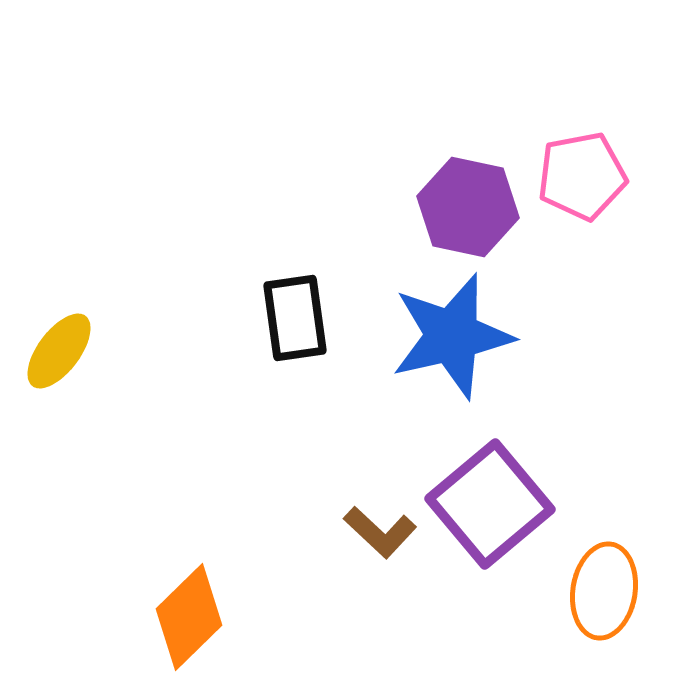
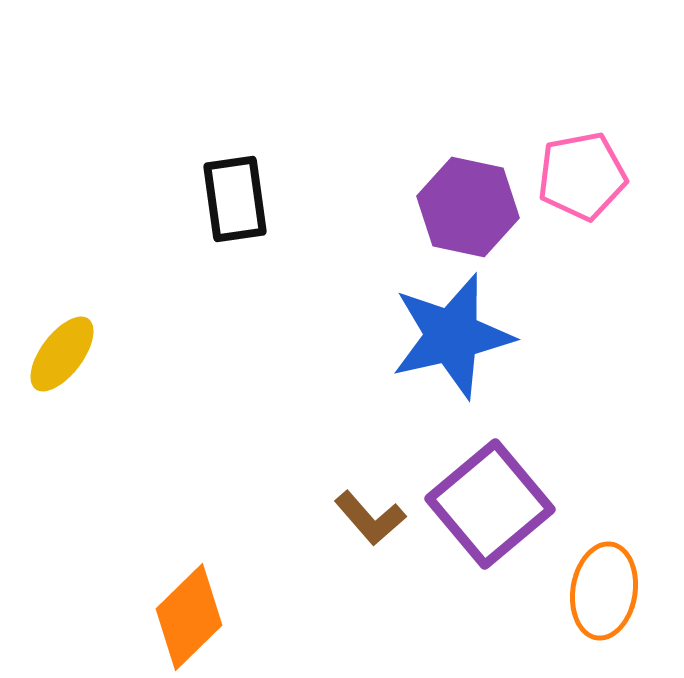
black rectangle: moved 60 px left, 119 px up
yellow ellipse: moved 3 px right, 3 px down
brown L-shape: moved 10 px left, 14 px up; rotated 6 degrees clockwise
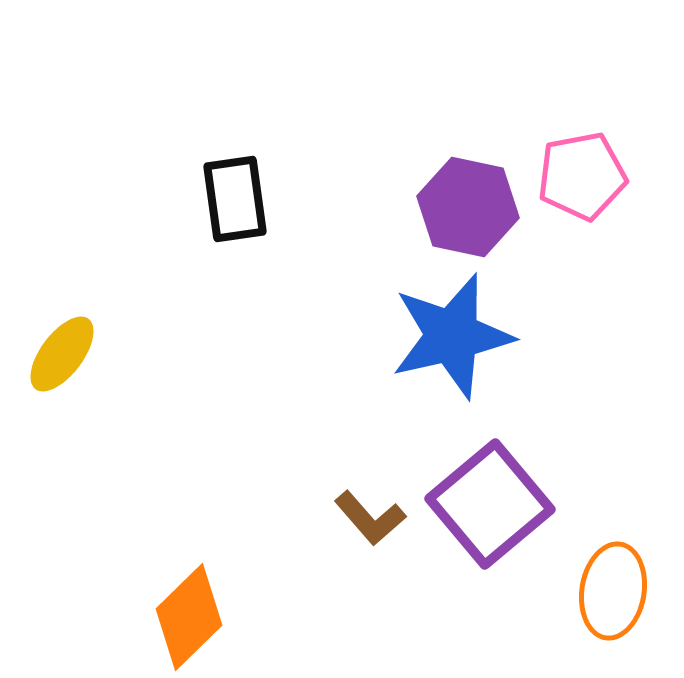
orange ellipse: moved 9 px right
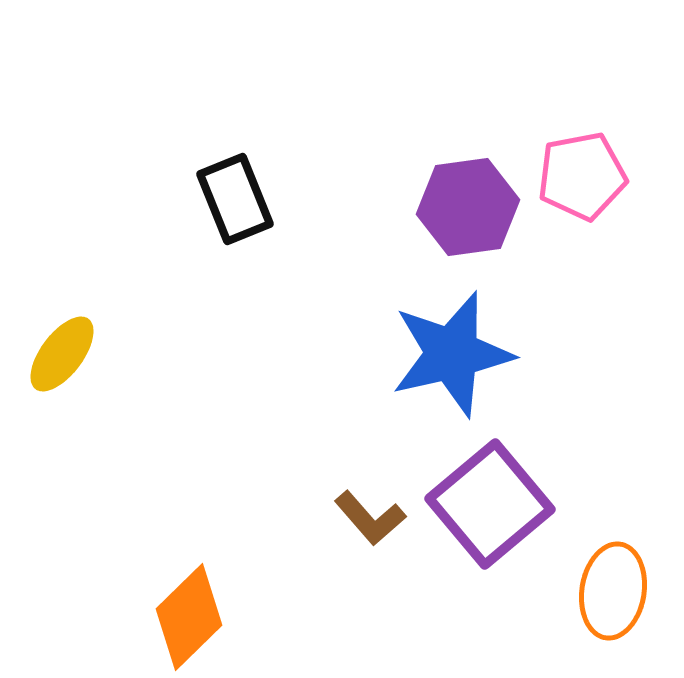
black rectangle: rotated 14 degrees counterclockwise
purple hexagon: rotated 20 degrees counterclockwise
blue star: moved 18 px down
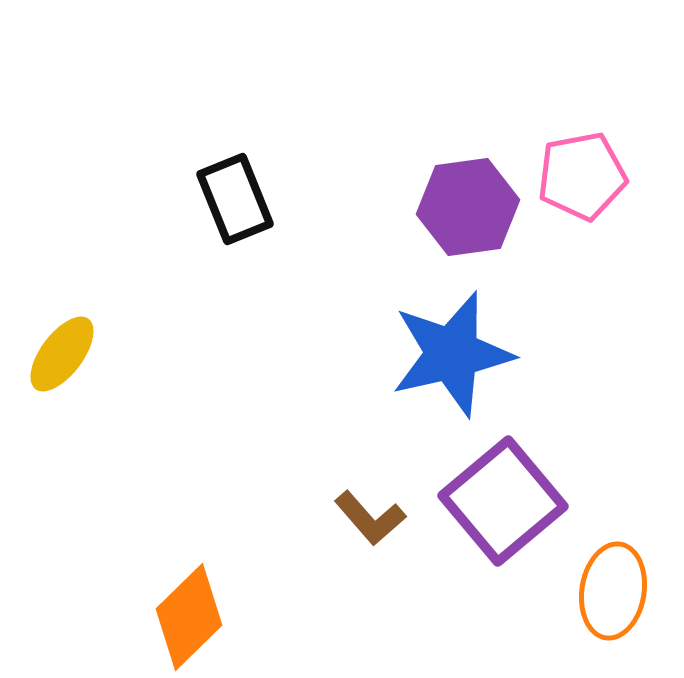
purple square: moved 13 px right, 3 px up
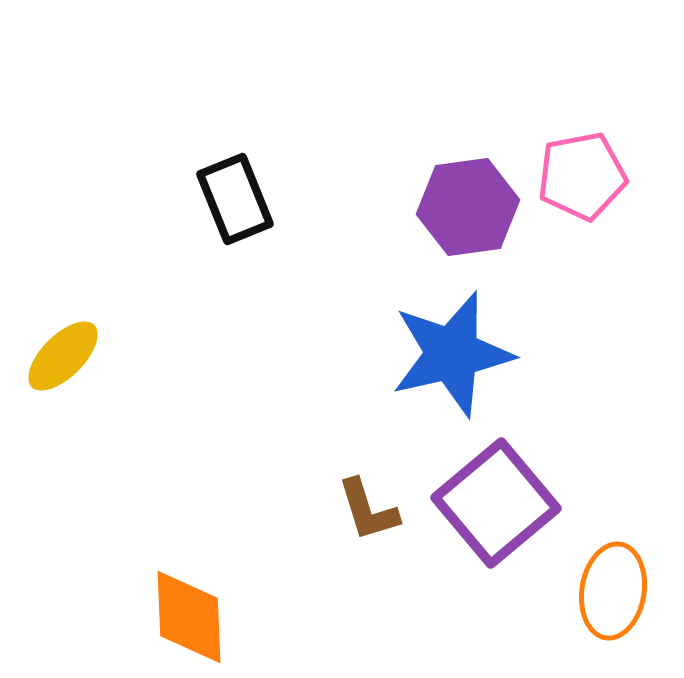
yellow ellipse: moved 1 px right, 2 px down; rotated 8 degrees clockwise
purple square: moved 7 px left, 2 px down
brown L-shape: moved 2 px left, 8 px up; rotated 24 degrees clockwise
orange diamond: rotated 48 degrees counterclockwise
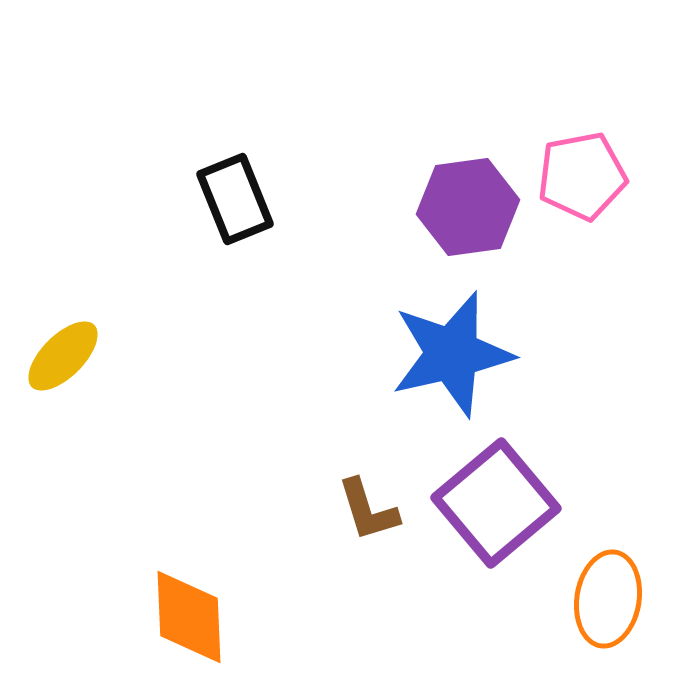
orange ellipse: moved 5 px left, 8 px down
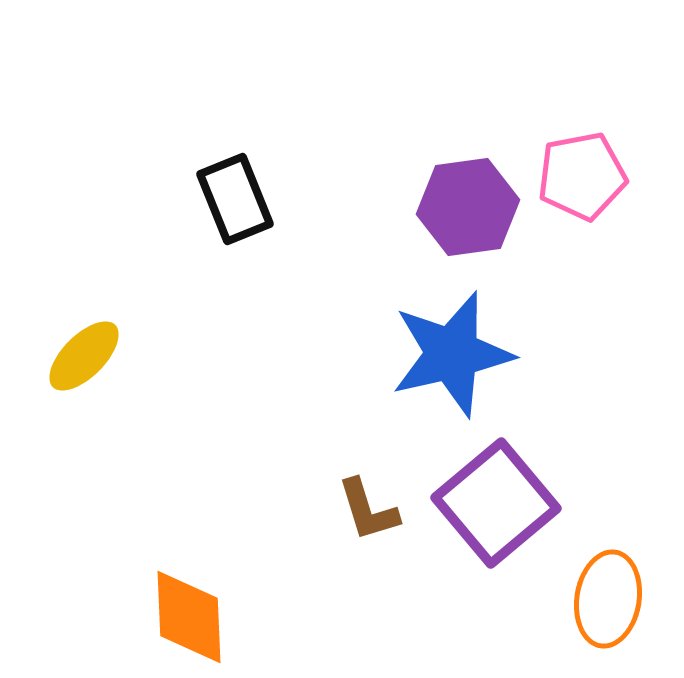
yellow ellipse: moved 21 px right
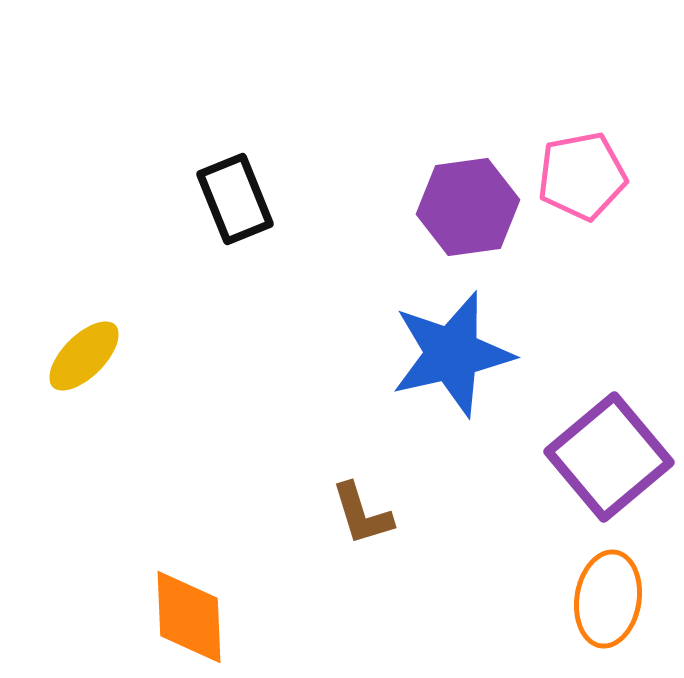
purple square: moved 113 px right, 46 px up
brown L-shape: moved 6 px left, 4 px down
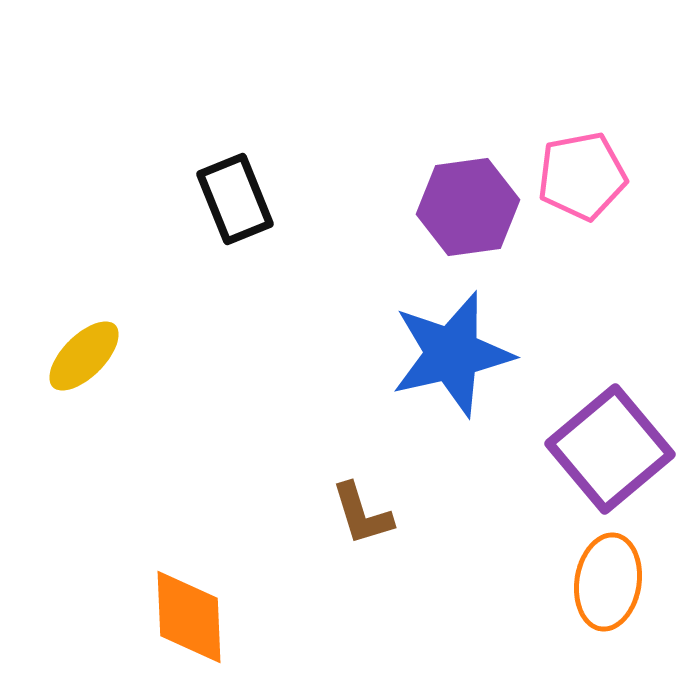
purple square: moved 1 px right, 8 px up
orange ellipse: moved 17 px up
